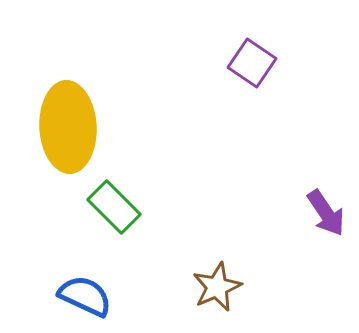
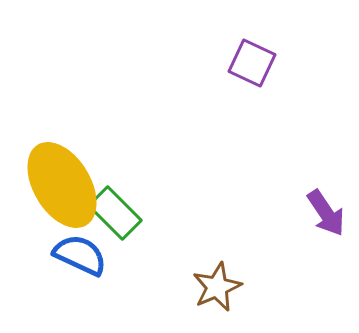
purple square: rotated 9 degrees counterclockwise
yellow ellipse: moved 6 px left, 58 px down; rotated 28 degrees counterclockwise
green rectangle: moved 1 px right, 6 px down
blue semicircle: moved 5 px left, 41 px up
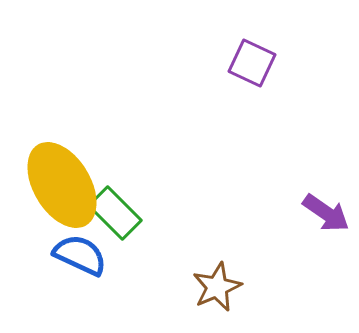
purple arrow: rotated 21 degrees counterclockwise
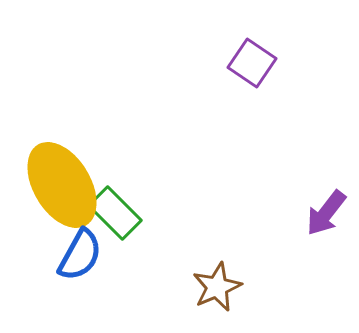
purple square: rotated 9 degrees clockwise
purple arrow: rotated 93 degrees clockwise
blue semicircle: rotated 94 degrees clockwise
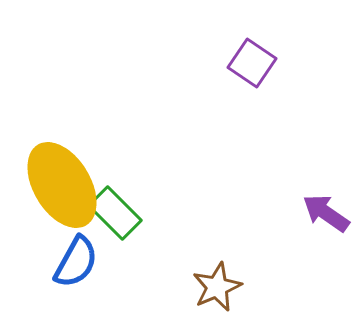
purple arrow: rotated 87 degrees clockwise
blue semicircle: moved 4 px left, 7 px down
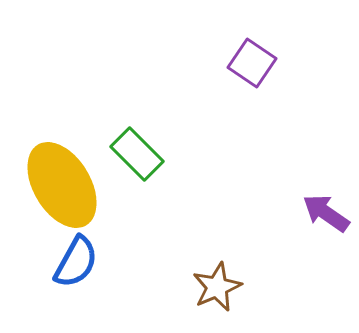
green rectangle: moved 22 px right, 59 px up
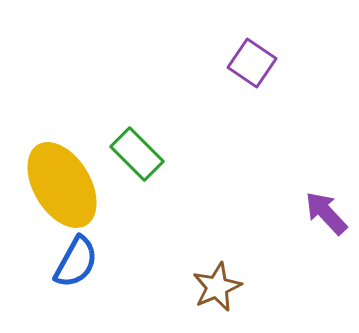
purple arrow: rotated 12 degrees clockwise
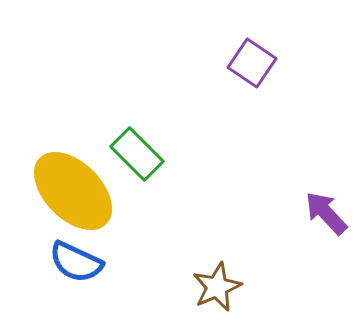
yellow ellipse: moved 11 px right, 6 px down; rotated 14 degrees counterclockwise
blue semicircle: rotated 86 degrees clockwise
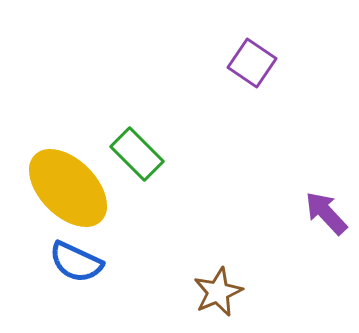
yellow ellipse: moved 5 px left, 3 px up
brown star: moved 1 px right, 5 px down
